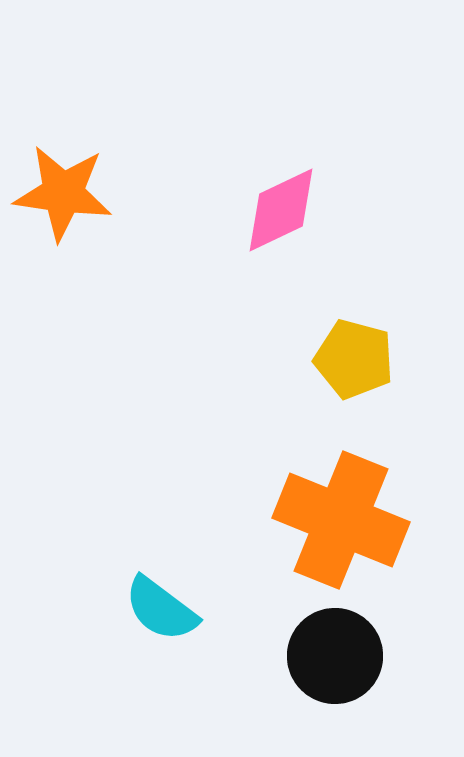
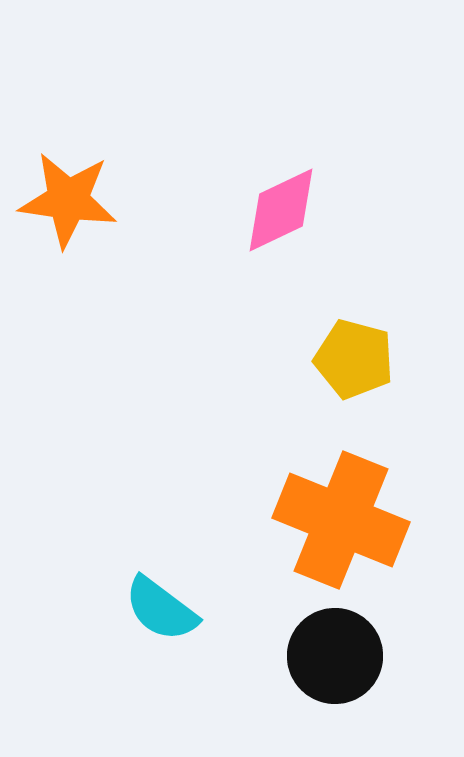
orange star: moved 5 px right, 7 px down
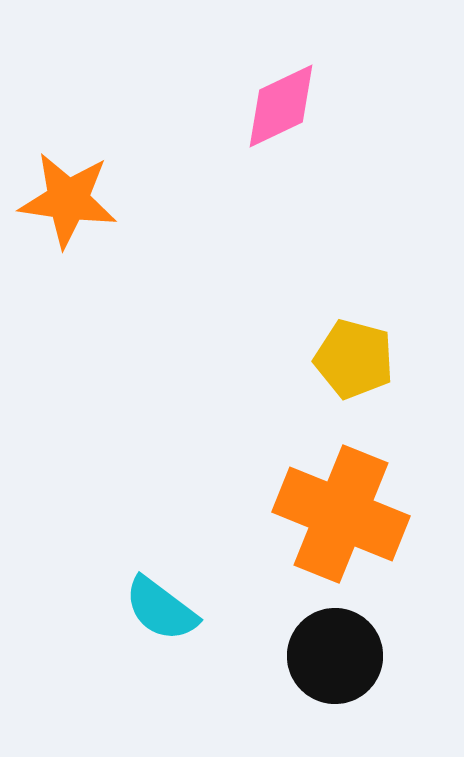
pink diamond: moved 104 px up
orange cross: moved 6 px up
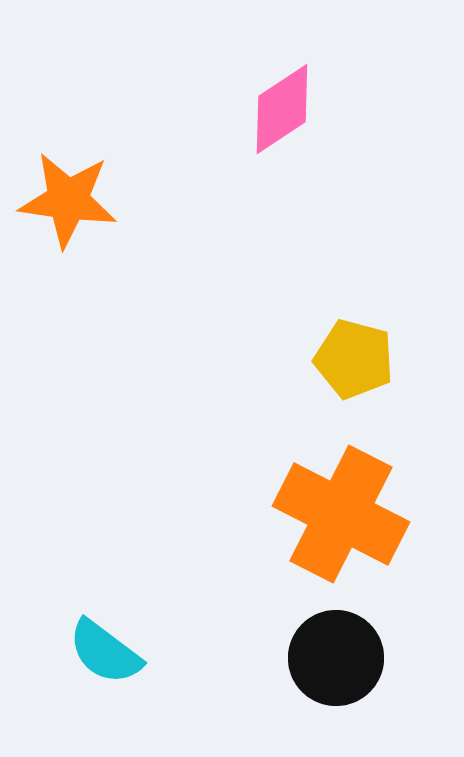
pink diamond: moved 1 px right, 3 px down; rotated 8 degrees counterclockwise
orange cross: rotated 5 degrees clockwise
cyan semicircle: moved 56 px left, 43 px down
black circle: moved 1 px right, 2 px down
